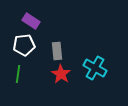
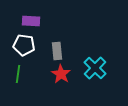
purple rectangle: rotated 30 degrees counterclockwise
white pentagon: rotated 15 degrees clockwise
cyan cross: rotated 15 degrees clockwise
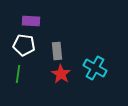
cyan cross: rotated 15 degrees counterclockwise
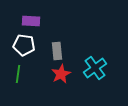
cyan cross: rotated 25 degrees clockwise
red star: rotated 12 degrees clockwise
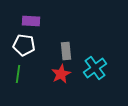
gray rectangle: moved 9 px right
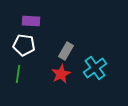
gray rectangle: rotated 36 degrees clockwise
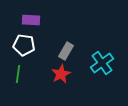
purple rectangle: moved 1 px up
cyan cross: moved 7 px right, 5 px up
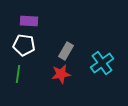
purple rectangle: moved 2 px left, 1 px down
red star: rotated 18 degrees clockwise
